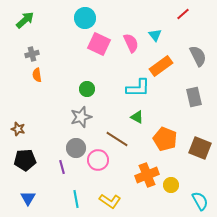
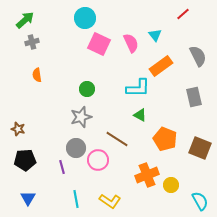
gray cross: moved 12 px up
green triangle: moved 3 px right, 2 px up
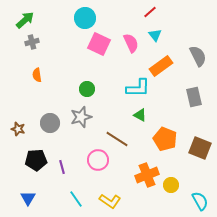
red line: moved 33 px left, 2 px up
gray circle: moved 26 px left, 25 px up
black pentagon: moved 11 px right
cyan line: rotated 24 degrees counterclockwise
